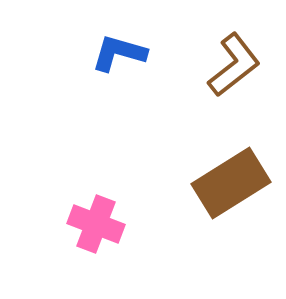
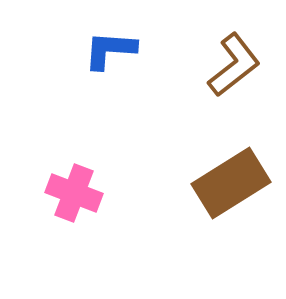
blue L-shape: moved 9 px left, 3 px up; rotated 12 degrees counterclockwise
pink cross: moved 22 px left, 31 px up
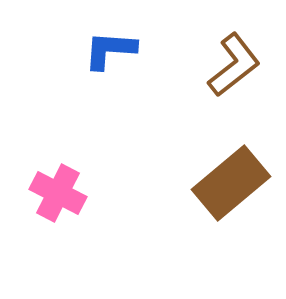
brown rectangle: rotated 8 degrees counterclockwise
pink cross: moved 16 px left; rotated 6 degrees clockwise
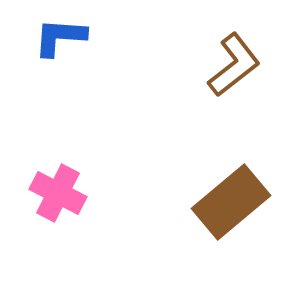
blue L-shape: moved 50 px left, 13 px up
brown rectangle: moved 19 px down
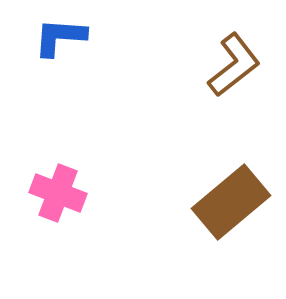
pink cross: rotated 6 degrees counterclockwise
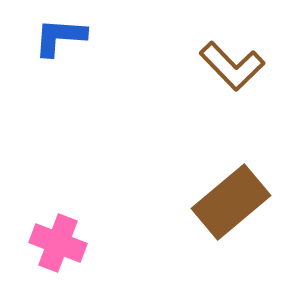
brown L-shape: moved 2 px left, 1 px down; rotated 84 degrees clockwise
pink cross: moved 50 px down
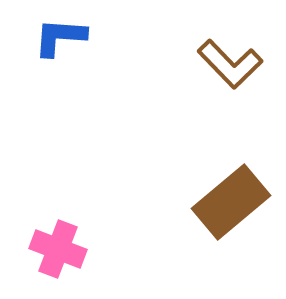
brown L-shape: moved 2 px left, 2 px up
pink cross: moved 6 px down
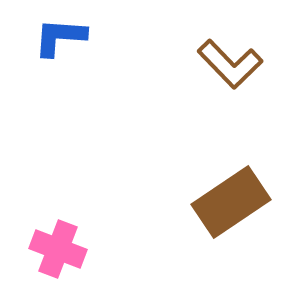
brown rectangle: rotated 6 degrees clockwise
